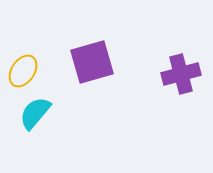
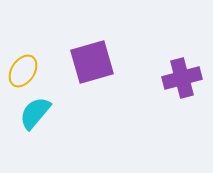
purple cross: moved 1 px right, 4 px down
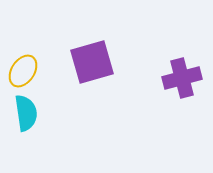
cyan semicircle: moved 9 px left; rotated 132 degrees clockwise
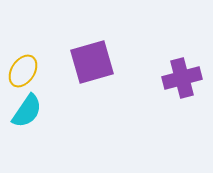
cyan semicircle: moved 1 px right, 2 px up; rotated 42 degrees clockwise
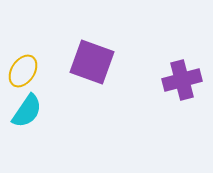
purple square: rotated 36 degrees clockwise
purple cross: moved 2 px down
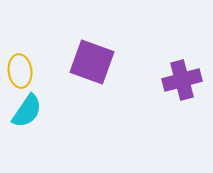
yellow ellipse: moved 3 px left; rotated 40 degrees counterclockwise
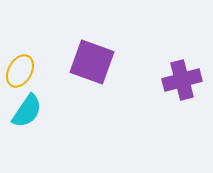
yellow ellipse: rotated 36 degrees clockwise
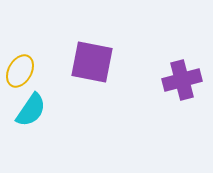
purple square: rotated 9 degrees counterclockwise
cyan semicircle: moved 4 px right, 1 px up
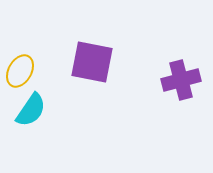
purple cross: moved 1 px left
